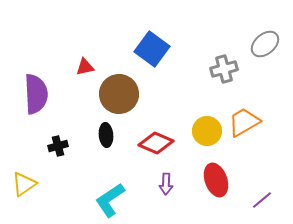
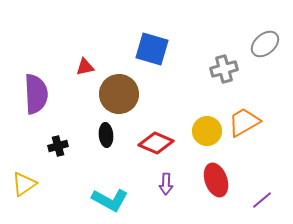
blue square: rotated 20 degrees counterclockwise
cyan L-shape: rotated 117 degrees counterclockwise
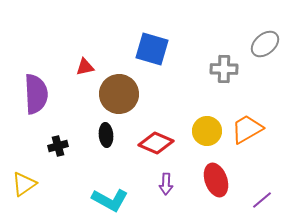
gray cross: rotated 16 degrees clockwise
orange trapezoid: moved 3 px right, 7 px down
